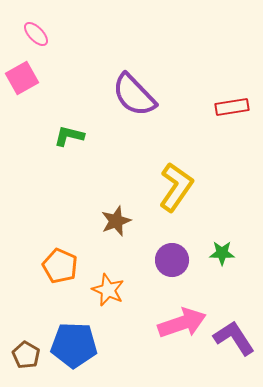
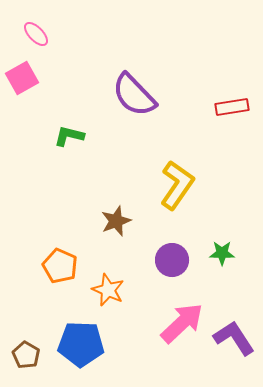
yellow L-shape: moved 1 px right, 2 px up
pink arrow: rotated 24 degrees counterclockwise
blue pentagon: moved 7 px right, 1 px up
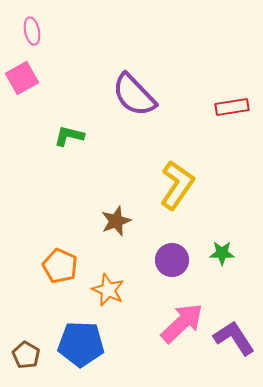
pink ellipse: moved 4 px left, 3 px up; rotated 32 degrees clockwise
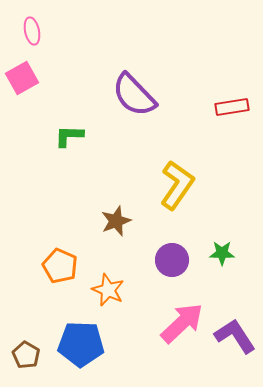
green L-shape: rotated 12 degrees counterclockwise
purple L-shape: moved 1 px right, 2 px up
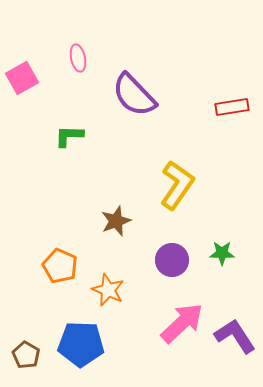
pink ellipse: moved 46 px right, 27 px down
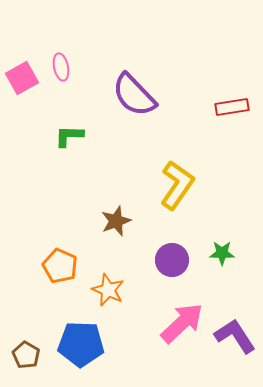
pink ellipse: moved 17 px left, 9 px down
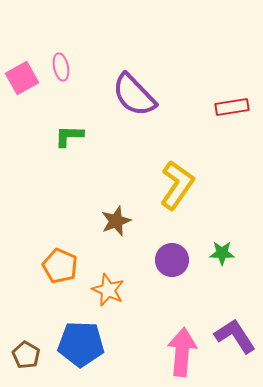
pink arrow: moved 29 px down; rotated 42 degrees counterclockwise
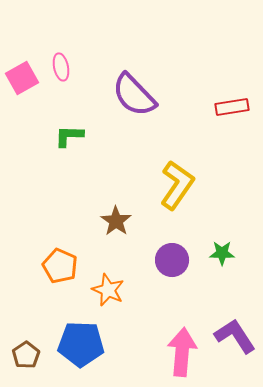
brown star: rotated 16 degrees counterclockwise
brown pentagon: rotated 8 degrees clockwise
